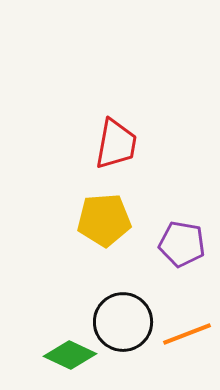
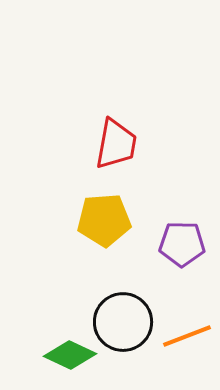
purple pentagon: rotated 9 degrees counterclockwise
orange line: moved 2 px down
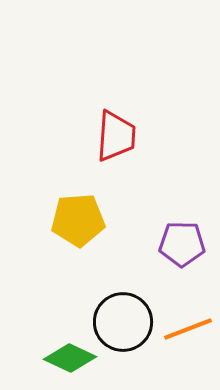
red trapezoid: moved 8 px up; rotated 6 degrees counterclockwise
yellow pentagon: moved 26 px left
orange line: moved 1 px right, 7 px up
green diamond: moved 3 px down
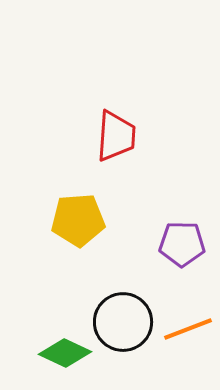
green diamond: moved 5 px left, 5 px up
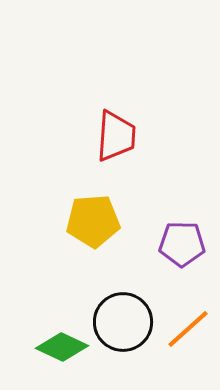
yellow pentagon: moved 15 px right, 1 px down
orange line: rotated 21 degrees counterclockwise
green diamond: moved 3 px left, 6 px up
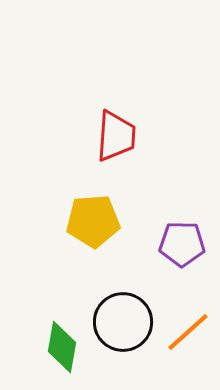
orange line: moved 3 px down
green diamond: rotated 75 degrees clockwise
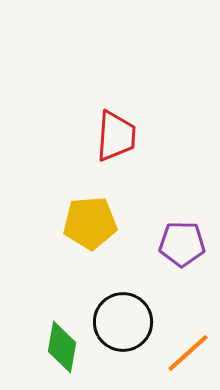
yellow pentagon: moved 3 px left, 2 px down
orange line: moved 21 px down
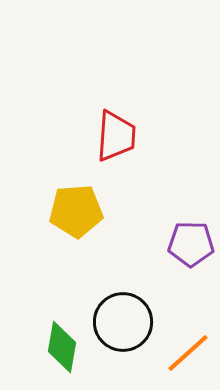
yellow pentagon: moved 14 px left, 12 px up
purple pentagon: moved 9 px right
